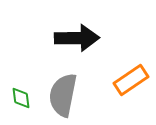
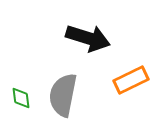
black arrow: moved 11 px right; rotated 18 degrees clockwise
orange rectangle: rotated 8 degrees clockwise
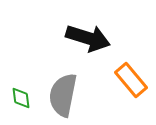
orange rectangle: rotated 76 degrees clockwise
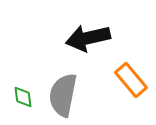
black arrow: rotated 150 degrees clockwise
green diamond: moved 2 px right, 1 px up
